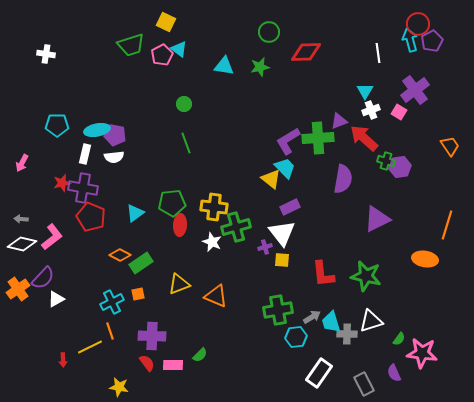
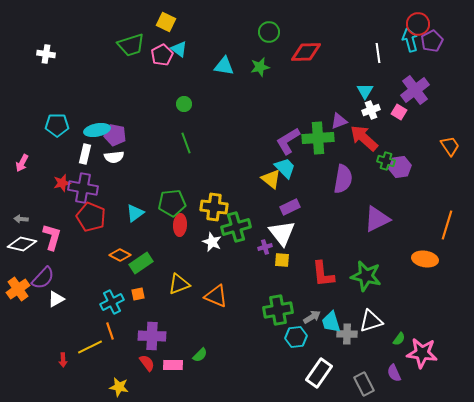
pink L-shape at (52, 237): rotated 36 degrees counterclockwise
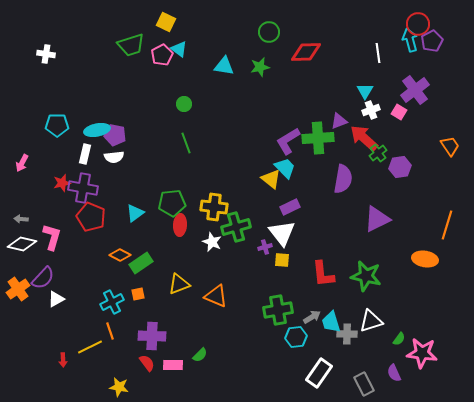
green cross at (386, 161): moved 8 px left, 8 px up; rotated 36 degrees clockwise
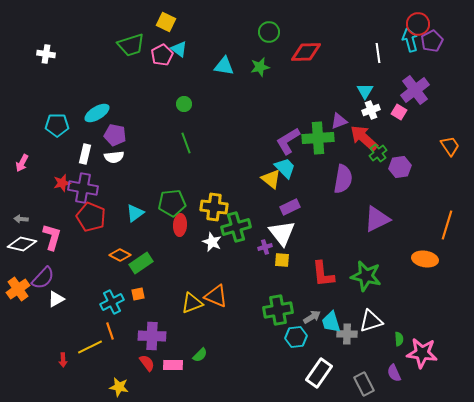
cyan ellipse at (97, 130): moved 17 px up; rotated 20 degrees counterclockwise
yellow triangle at (179, 284): moved 13 px right, 19 px down
green semicircle at (399, 339): rotated 40 degrees counterclockwise
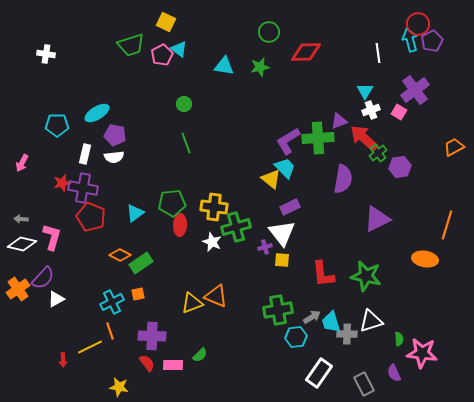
orange trapezoid at (450, 146): moved 4 px right, 1 px down; rotated 85 degrees counterclockwise
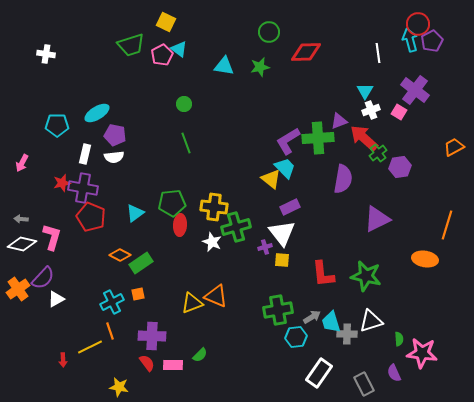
purple cross at (415, 90): rotated 16 degrees counterclockwise
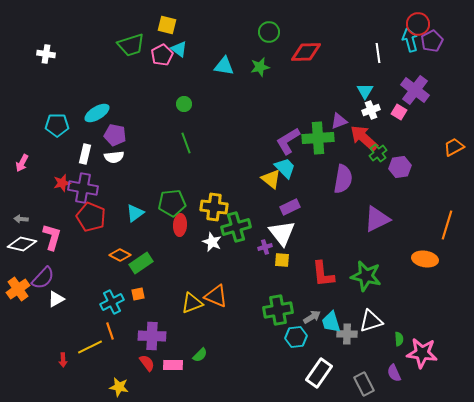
yellow square at (166, 22): moved 1 px right, 3 px down; rotated 12 degrees counterclockwise
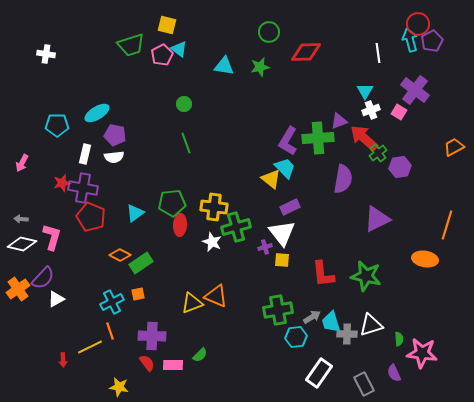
purple L-shape at (288, 141): rotated 28 degrees counterclockwise
white triangle at (371, 321): moved 4 px down
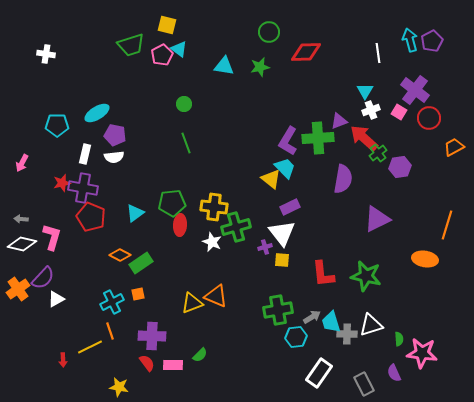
red circle at (418, 24): moved 11 px right, 94 px down
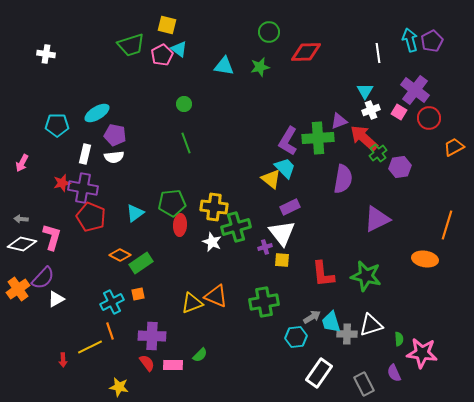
green cross at (278, 310): moved 14 px left, 8 px up
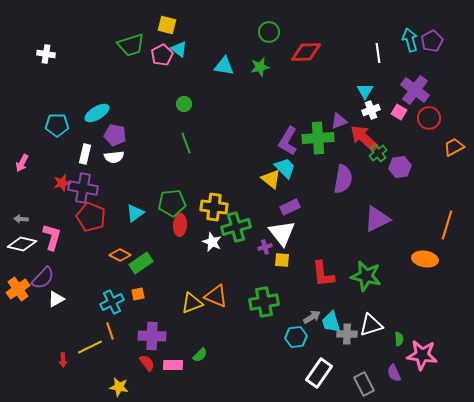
pink star at (422, 353): moved 2 px down
